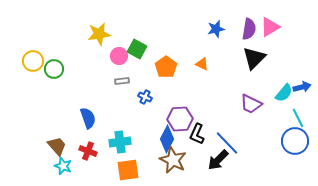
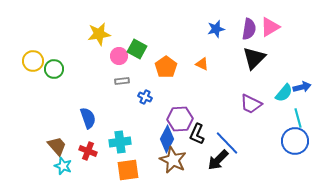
cyan line: rotated 12 degrees clockwise
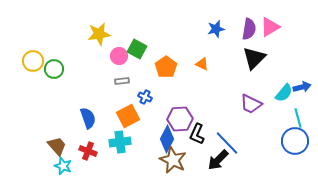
orange square: moved 54 px up; rotated 20 degrees counterclockwise
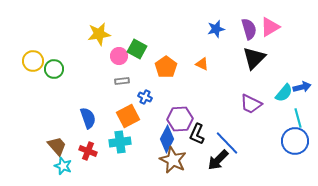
purple semicircle: rotated 25 degrees counterclockwise
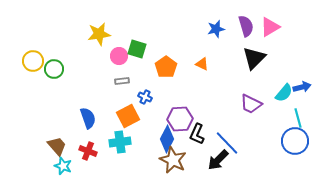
purple semicircle: moved 3 px left, 3 px up
green square: rotated 12 degrees counterclockwise
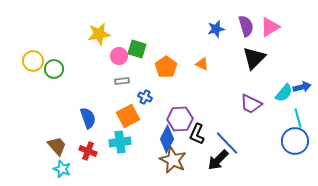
cyan star: moved 1 px left, 3 px down
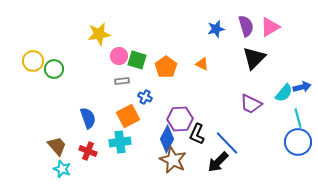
green square: moved 11 px down
blue circle: moved 3 px right, 1 px down
black arrow: moved 2 px down
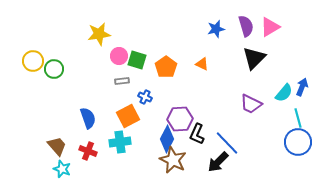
blue arrow: rotated 54 degrees counterclockwise
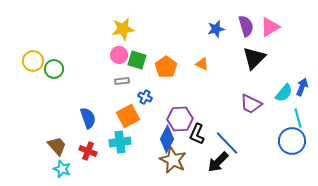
yellow star: moved 24 px right, 5 px up
pink circle: moved 1 px up
blue circle: moved 6 px left, 1 px up
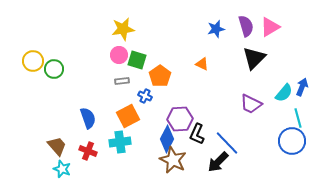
orange pentagon: moved 6 px left, 9 px down
blue cross: moved 1 px up
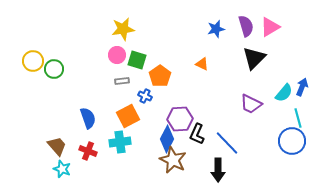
pink circle: moved 2 px left
black arrow: moved 8 px down; rotated 45 degrees counterclockwise
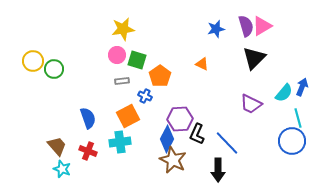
pink triangle: moved 8 px left, 1 px up
